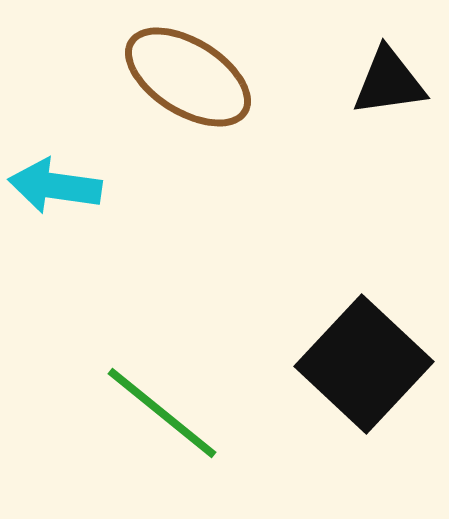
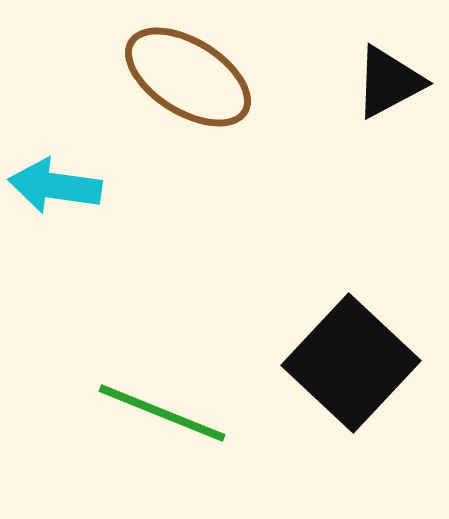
black triangle: rotated 20 degrees counterclockwise
black square: moved 13 px left, 1 px up
green line: rotated 17 degrees counterclockwise
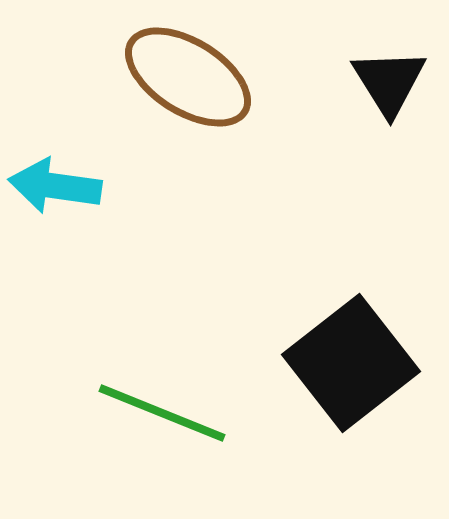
black triangle: rotated 34 degrees counterclockwise
black square: rotated 9 degrees clockwise
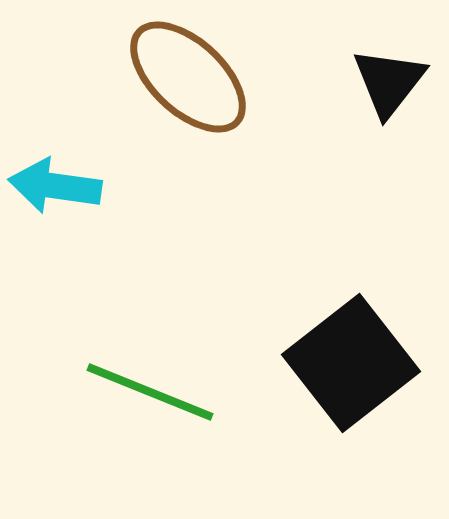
brown ellipse: rotated 11 degrees clockwise
black triangle: rotated 10 degrees clockwise
green line: moved 12 px left, 21 px up
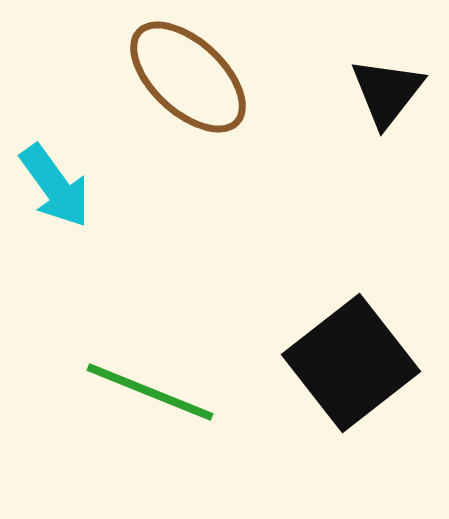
black triangle: moved 2 px left, 10 px down
cyan arrow: rotated 134 degrees counterclockwise
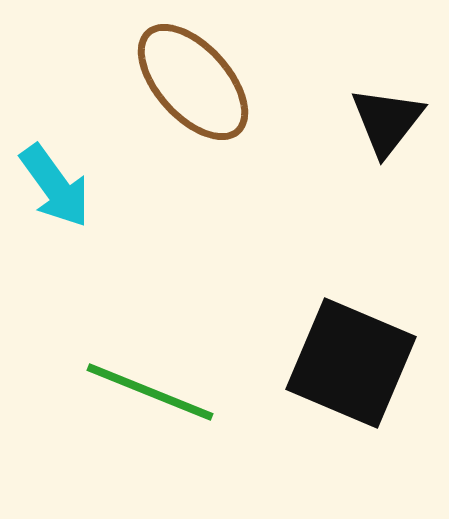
brown ellipse: moved 5 px right, 5 px down; rotated 5 degrees clockwise
black triangle: moved 29 px down
black square: rotated 29 degrees counterclockwise
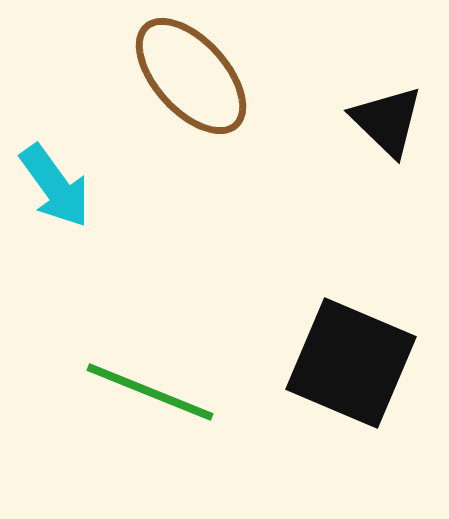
brown ellipse: moved 2 px left, 6 px up
black triangle: rotated 24 degrees counterclockwise
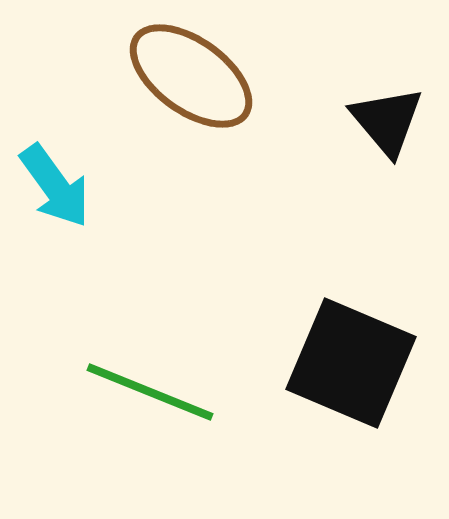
brown ellipse: rotated 12 degrees counterclockwise
black triangle: rotated 6 degrees clockwise
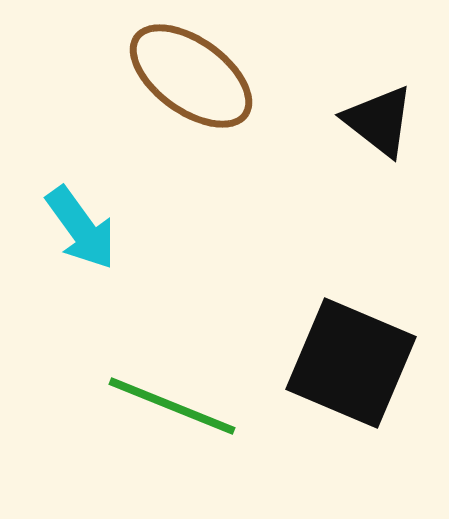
black triangle: moved 8 px left; rotated 12 degrees counterclockwise
cyan arrow: moved 26 px right, 42 px down
green line: moved 22 px right, 14 px down
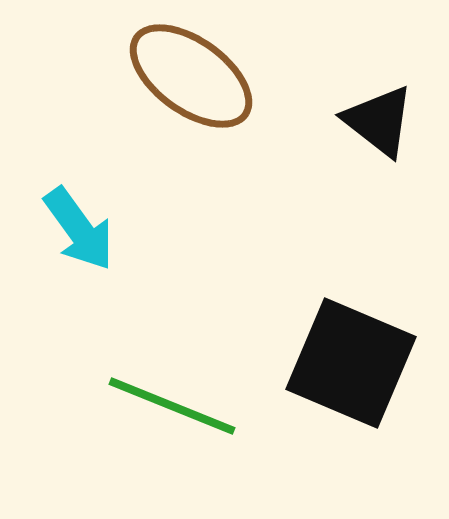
cyan arrow: moved 2 px left, 1 px down
